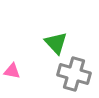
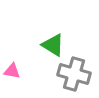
green triangle: moved 3 px left, 2 px down; rotated 15 degrees counterclockwise
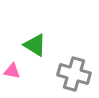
green triangle: moved 18 px left
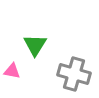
green triangle: rotated 30 degrees clockwise
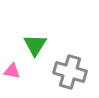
gray cross: moved 4 px left, 2 px up
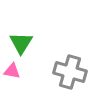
green triangle: moved 14 px left, 2 px up
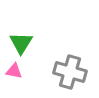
pink triangle: moved 2 px right
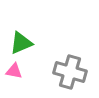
green triangle: rotated 35 degrees clockwise
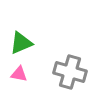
pink triangle: moved 5 px right, 3 px down
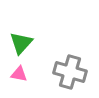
green triangle: rotated 25 degrees counterclockwise
